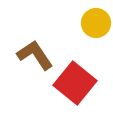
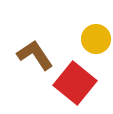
yellow circle: moved 16 px down
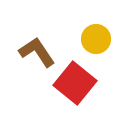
brown L-shape: moved 2 px right, 3 px up
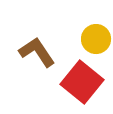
red square: moved 7 px right, 1 px up
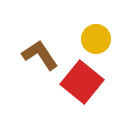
brown L-shape: moved 3 px right, 3 px down
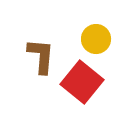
brown L-shape: moved 1 px right, 1 px down; rotated 39 degrees clockwise
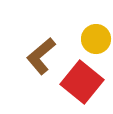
brown L-shape: rotated 135 degrees counterclockwise
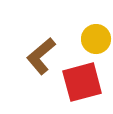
red square: rotated 36 degrees clockwise
